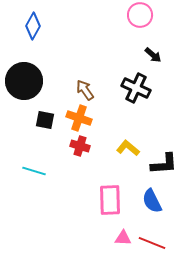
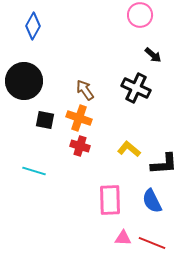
yellow L-shape: moved 1 px right, 1 px down
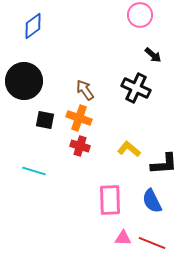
blue diamond: rotated 24 degrees clockwise
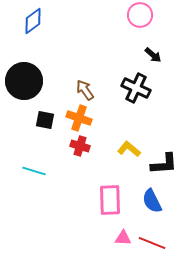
blue diamond: moved 5 px up
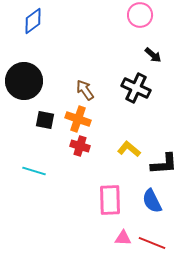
orange cross: moved 1 px left, 1 px down
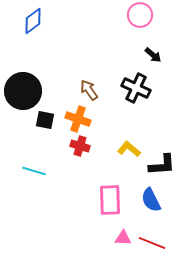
black circle: moved 1 px left, 10 px down
brown arrow: moved 4 px right
black L-shape: moved 2 px left, 1 px down
blue semicircle: moved 1 px left, 1 px up
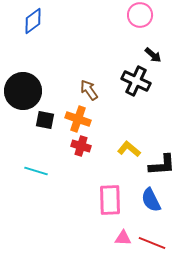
black cross: moved 7 px up
red cross: moved 1 px right
cyan line: moved 2 px right
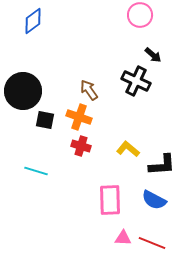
orange cross: moved 1 px right, 2 px up
yellow L-shape: moved 1 px left
blue semicircle: moved 3 px right; rotated 35 degrees counterclockwise
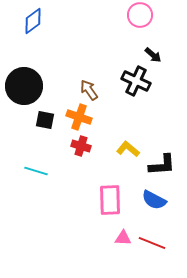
black circle: moved 1 px right, 5 px up
